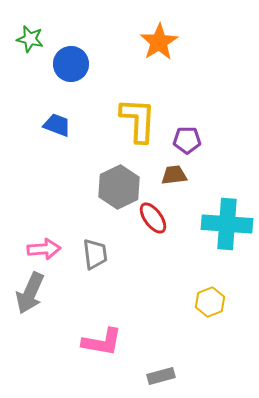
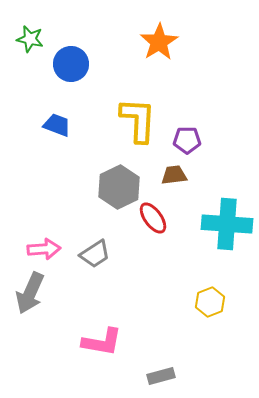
gray trapezoid: rotated 64 degrees clockwise
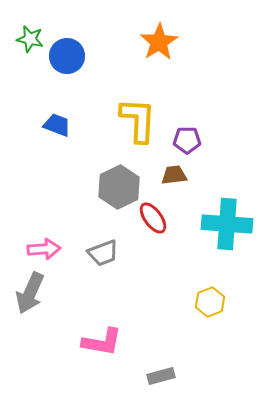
blue circle: moved 4 px left, 8 px up
gray trapezoid: moved 8 px right, 1 px up; rotated 12 degrees clockwise
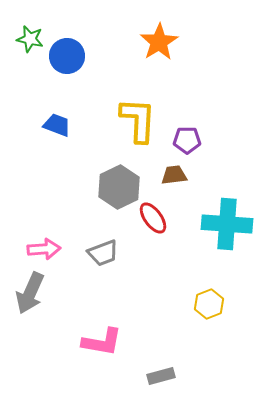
yellow hexagon: moved 1 px left, 2 px down
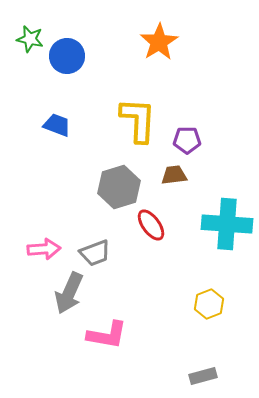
gray hexagon: rotated 9 degrees clockwise
red ellipse: moved 2 px left, 7 px down
gray trapezoid: moved 8 px left
gray arrow: moved 39 px right
pink L-shape: moved 5 px right, 7 px up
gray rectangle: moved 42 px right
